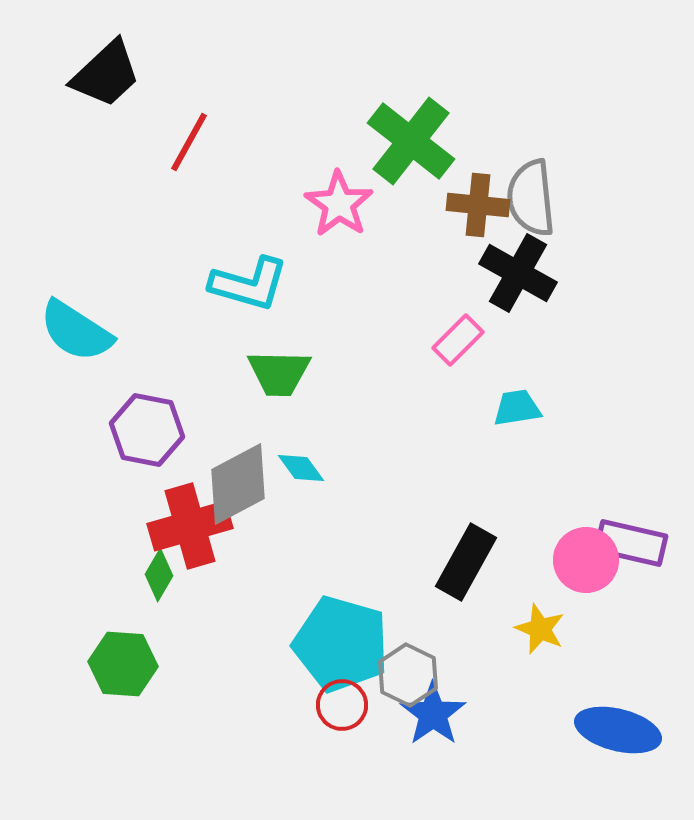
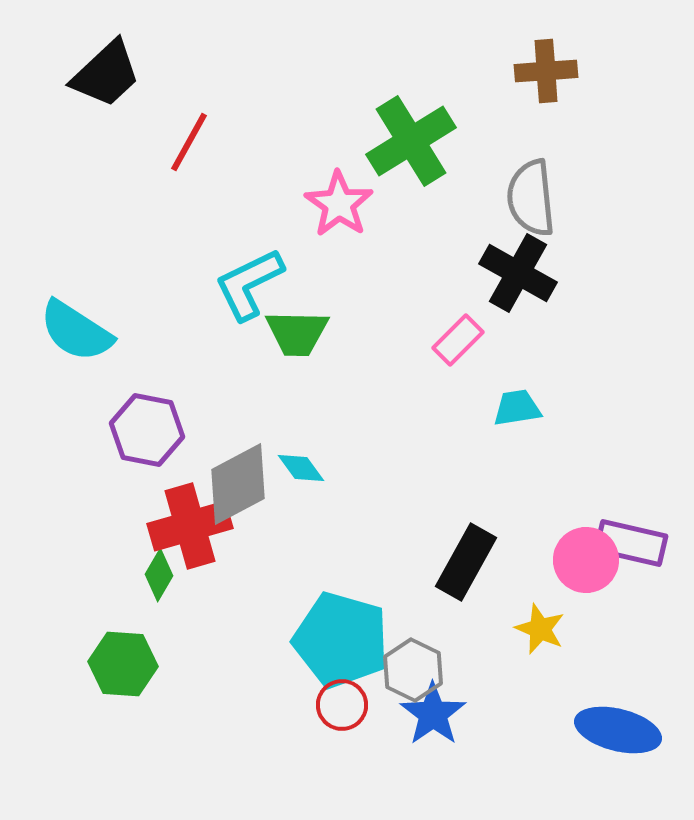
green cross: rotated 20 degrees clockwise
brown cross: moved 68 px right, 134 px up; rotated 10 degrees counterclockwise
cyan L-shape: rotated 138 degrees clockwise
green trapezoid: moved 18 px right, 40 px up
cyan pentagon: moved 4 px up
gray hexagon: moved 5 px right, 5 px up
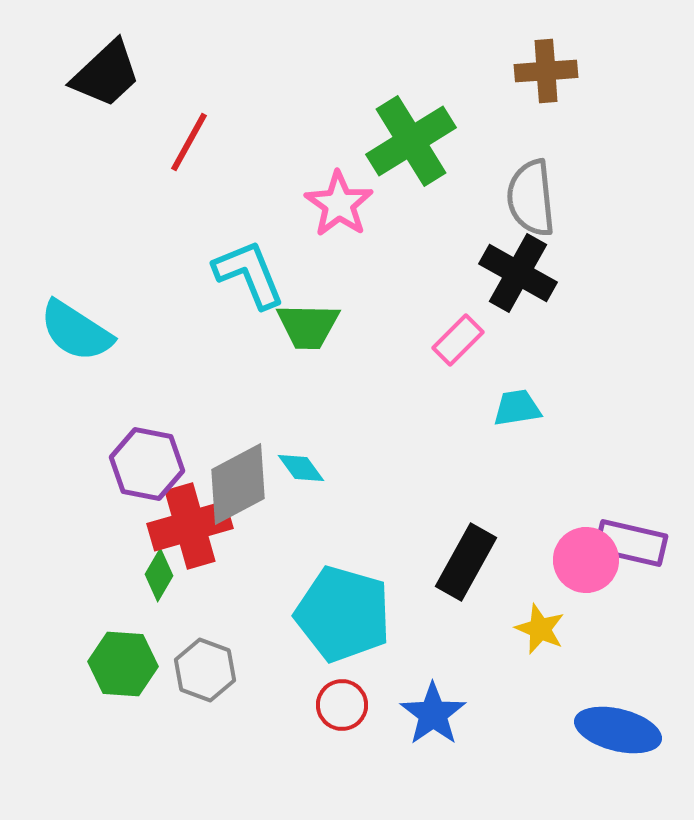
cyan L-shape: moved 10 px up; rotated 94 degrees clockwise
green trapezoid: moved 11 px right, 7 px up
purple hexagon: moved 34 px down
cyan pentagon: moved 2 px right, 26 px up
gray hexagon: moved 208 px left; rotated 6 degrees counterclockwise
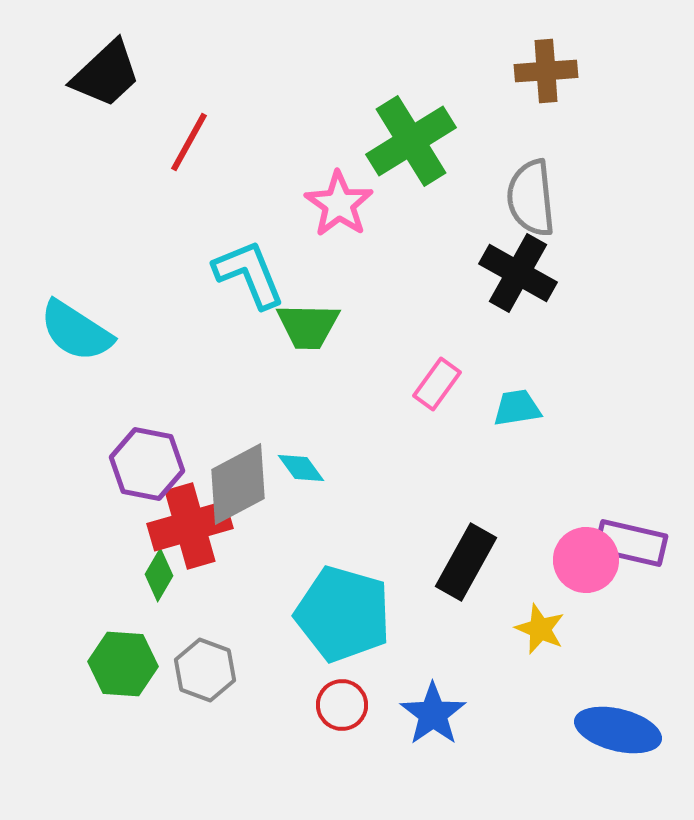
pink rectangle: moved 21 px left, 44 px down; rotated 9 degrees counterclockwise
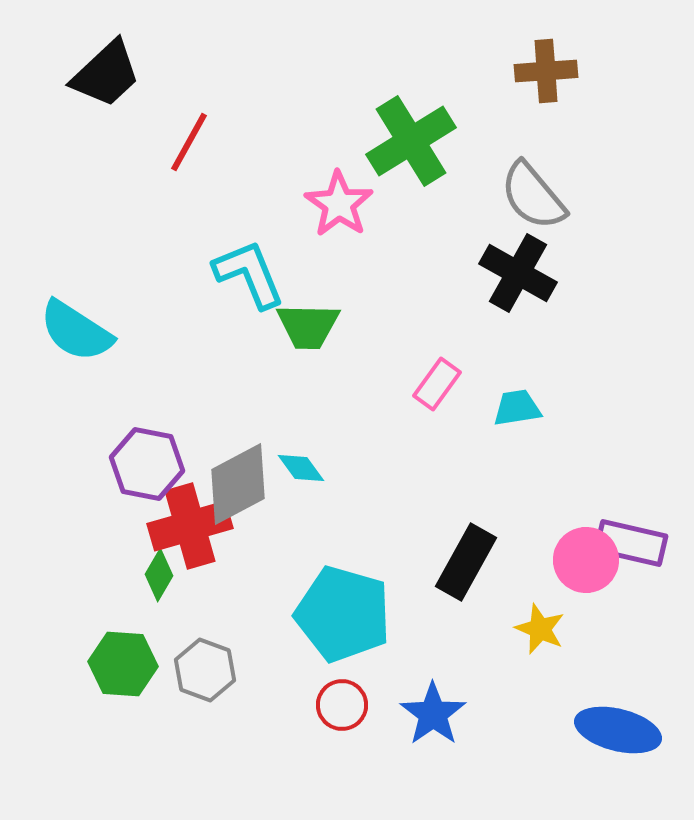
gray semicircle: moved 2 px right, 2 px up; rotated 34 degrees counterclockwise
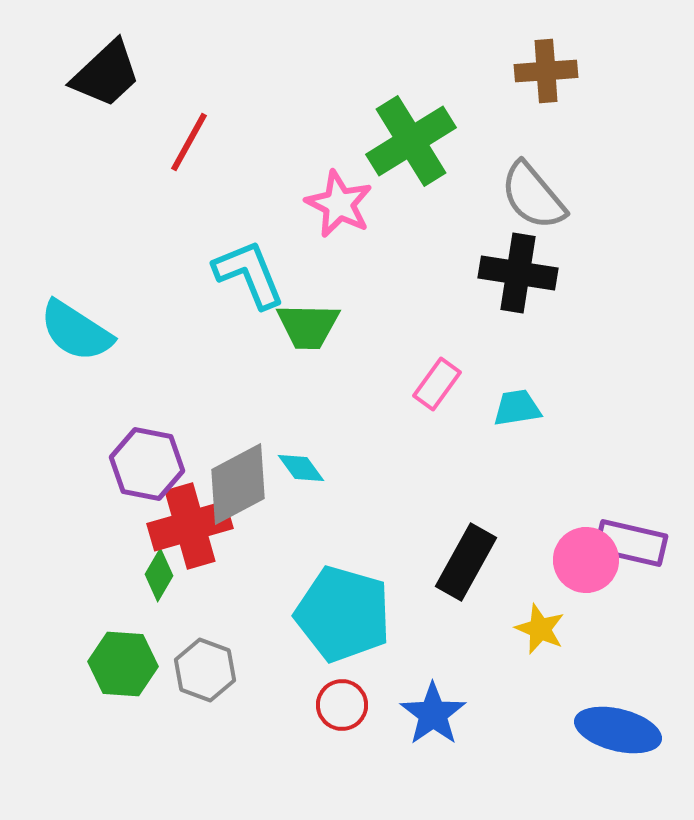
pink star: rotated 8 degrees counterclockwise
black cross: rotated 20 degrees counterclockwise
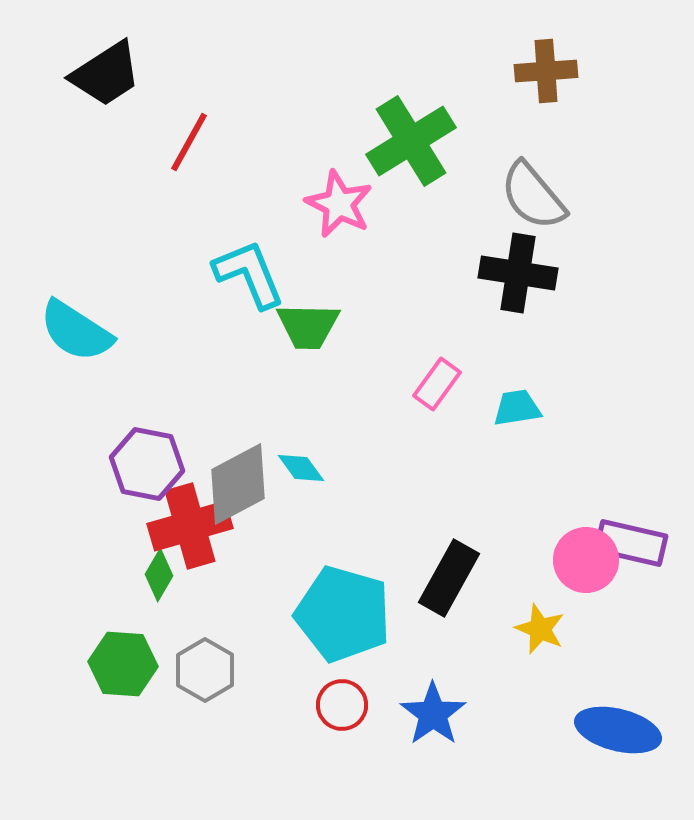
black trapezoid: rotated 10 degrees clockwise
black rectangle: moved 17 px left, 16 px down
gray hexagon: rotated 10 degrees clockwise
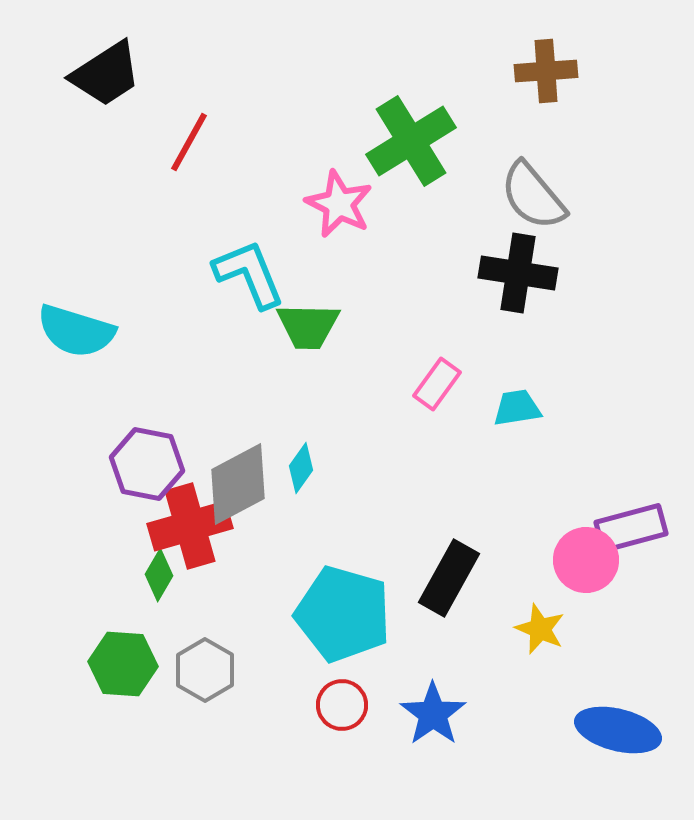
cyan semicircle: rotated 16 degrees counterclockwise
cyan diamond: rotated 72 degrees clockwise
purple rectangle: moved 15 px up; rotated 28 degrees counterclockwise
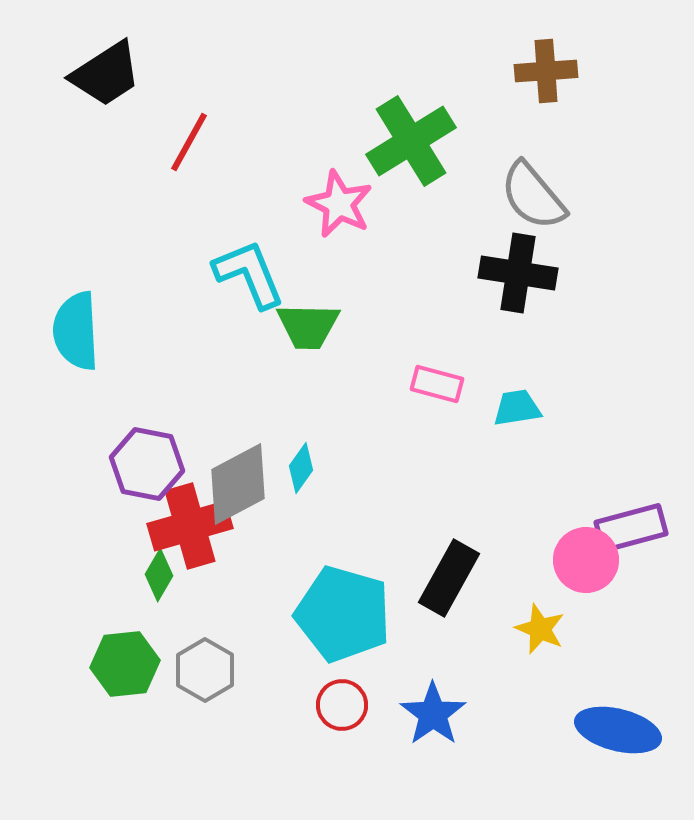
cyan semicircle: rotated 70 degrees clockwise
pink rectangle: rotated 69 degrees clockwise
green hexagon: moved 2 px right; rotated 10 degrees counterclockwise
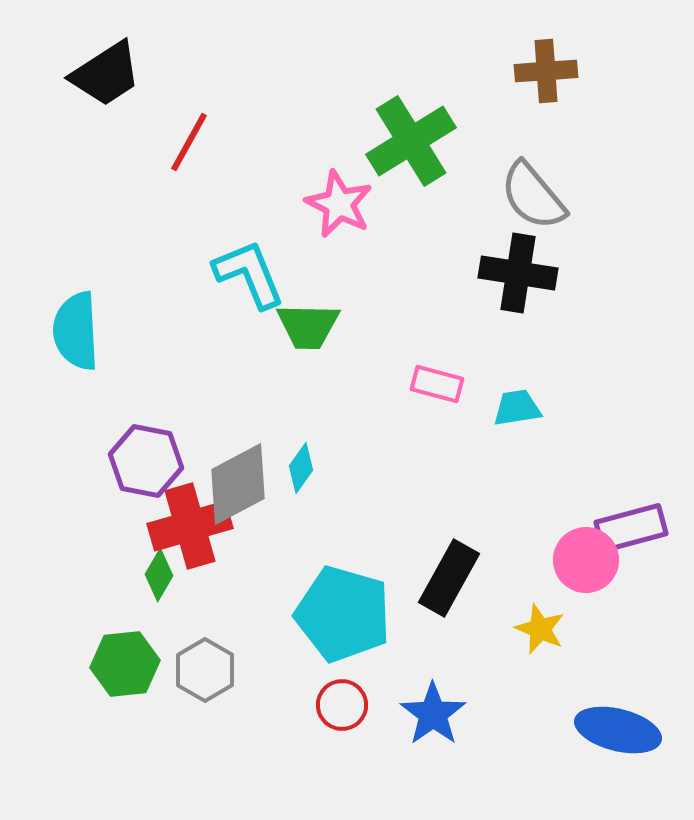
purple hexagon: moved 1 px left, 3 px up
